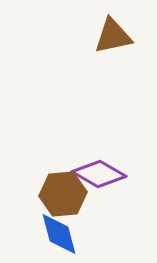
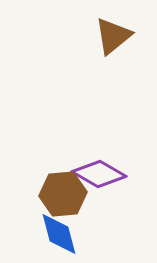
brown triangle: rotated 27 degrees counterclockwise
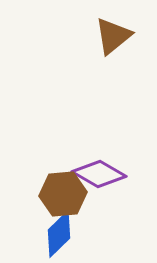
blue diamond: rotated 60 degrees clockwise
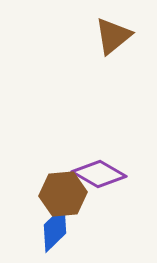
blue diamond: moved 4 px left, 5 px up
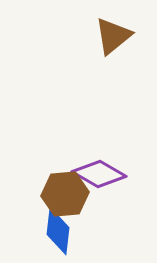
brown hexagon: moved 2 px right
blue diamond: moved 3 px right, 2 px down; rotated 39 degrees counterclockwise
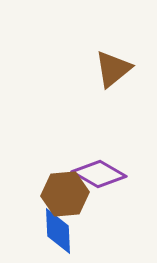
brown triangle: moved 33 px down
blue diamond: rotated 9 degrees counterclockwise
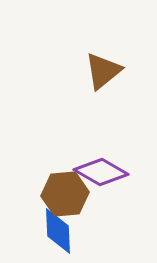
brown triangle: moved 10 px left, 2 px down
purple diamond: moved 2 px right, 2 px up
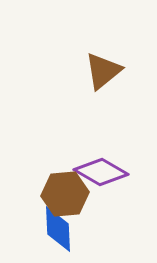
blue diamond: moved 2 px up
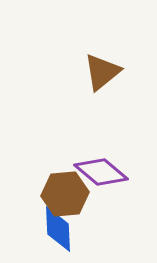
brown triangle: moved 1 px left, 1 px down
purple diamond: rotated 10 degrees clockwise
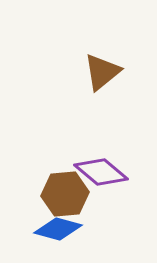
blue diamond: rotated 72 degrees counterclockwise
